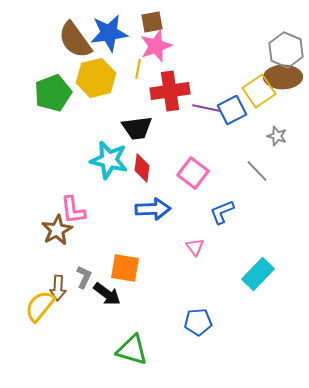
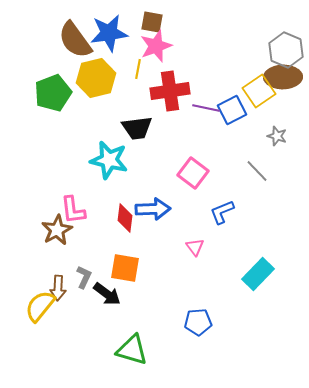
brown square: rotated 20 degrees clockwise
red diamond: moved 17 px left, 50 px down
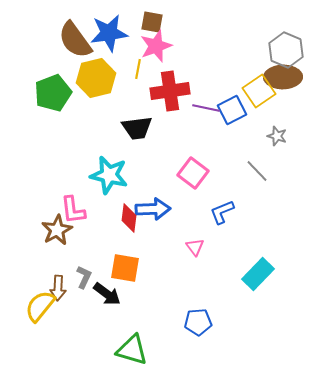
cyan star: moved 15 px down
red diamond: moved 4 px right
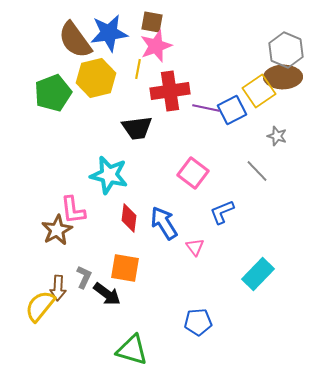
blue arrow: moved 11 px right, 14 px down; rotated 120 degrees counterclockwise
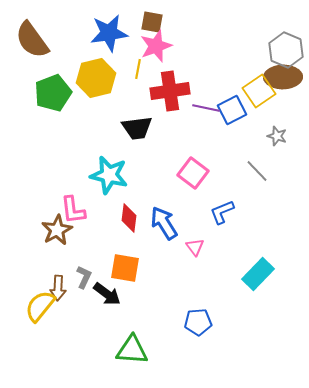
brown semicircle: moved 43 px left
green triangle: rotated 12 degrees counterclockwise
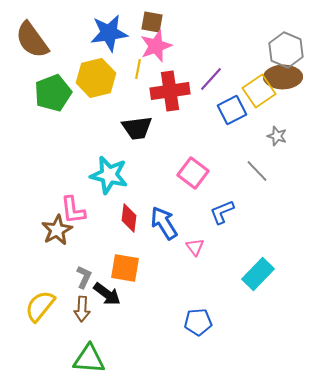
purple line: moved 5 px right, 29 px up; rotated 60 degrees counterclockwise
brown arrow: moved 24 px right, 21 px down
green triangle: moved 43 px left, 9 px down
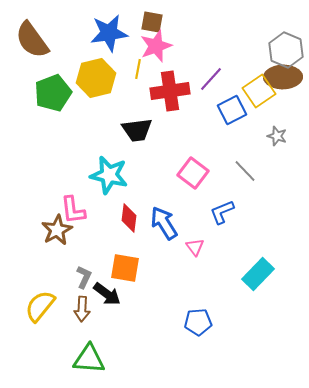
black trapezoid: moved 2 px down
gray line: moved 12 px left
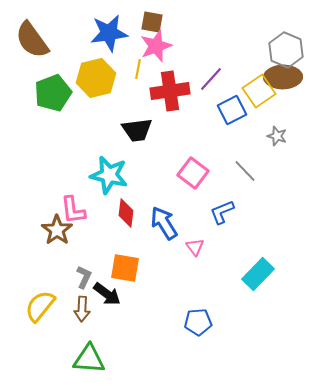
red diamond: moved 3 px left, 5 px up
brown star: rotated 8 degrees counterclockwise
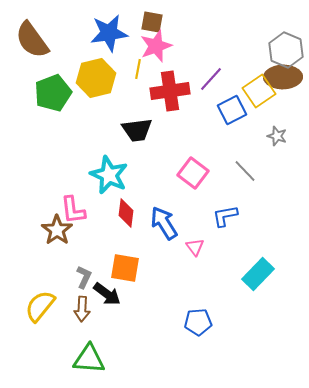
cyan star: rotated 12 degrees clockwise
blue L-shape: moved 3 px right, 4 px down; rotated 12 degrees clockwise
